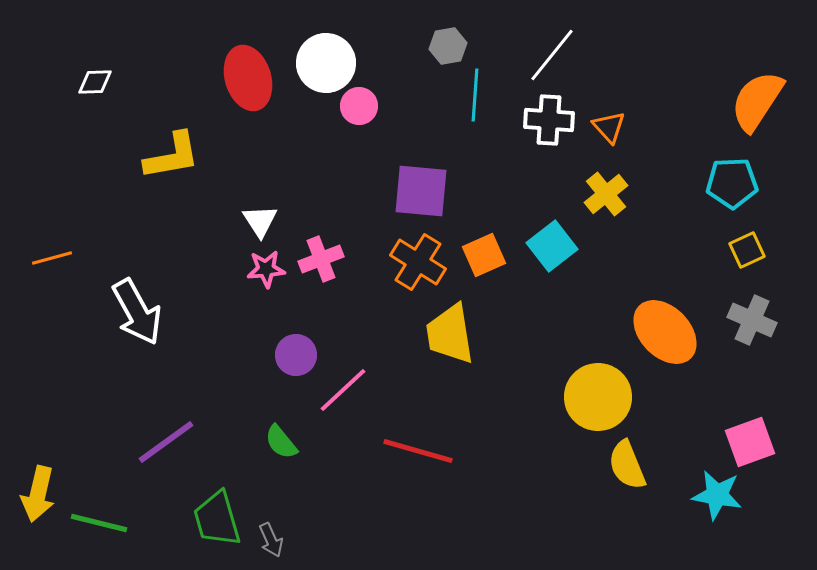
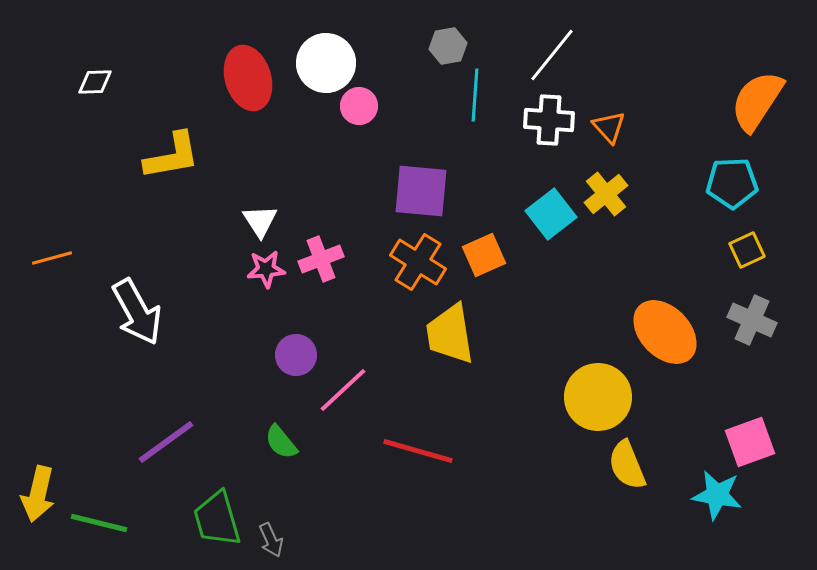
cyan square: moved 1 px left, 32 px up
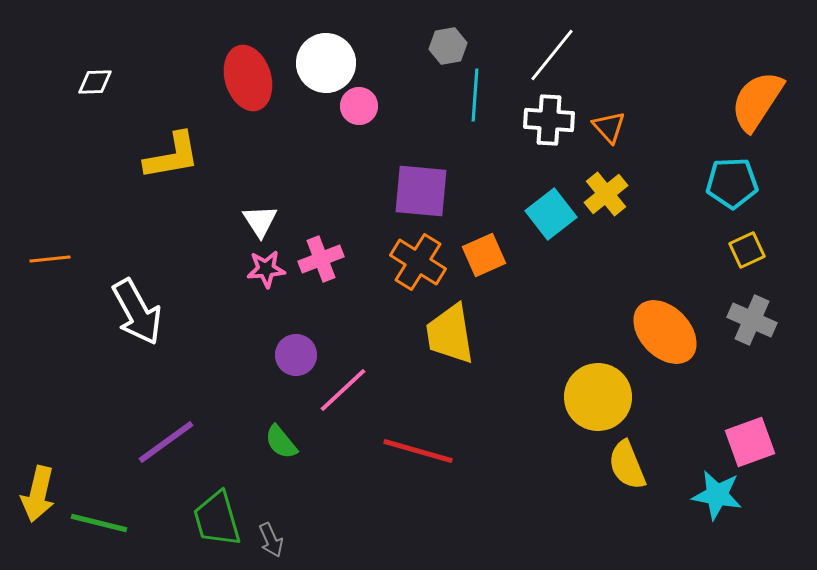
orange line: moved 2 px left, 1 px down; rotated 9 degrees clockwise
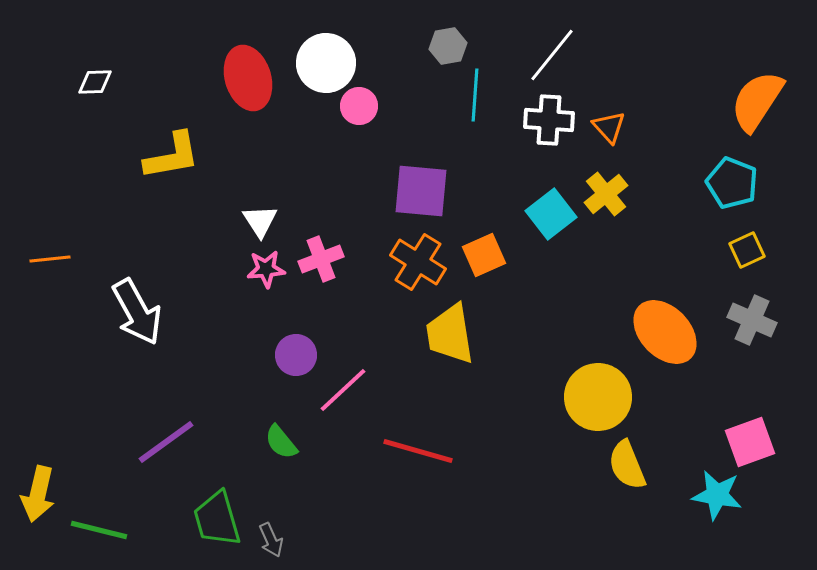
cyan pentagon: rotated 24 degrees clockwise
green line: moved 7 px down
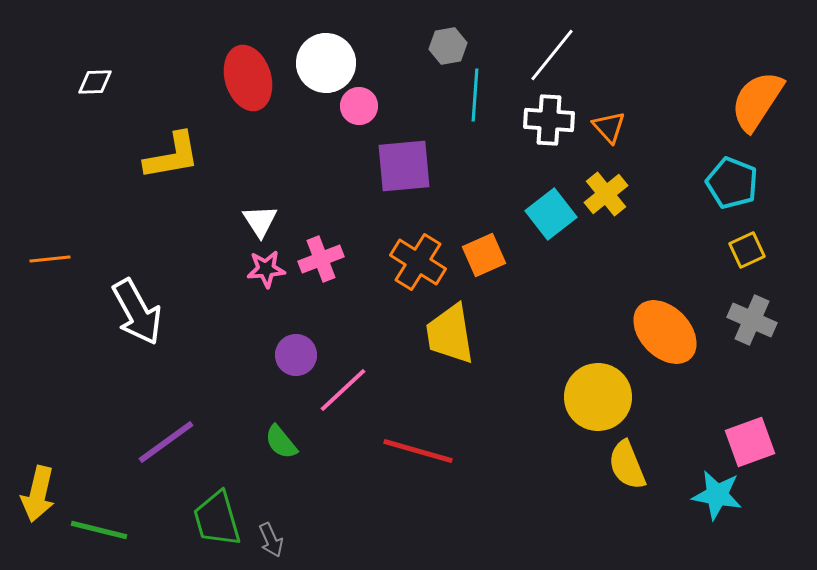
purple square: moved 17 px left, 25 px up; rotated 10 degrees counterclockwise
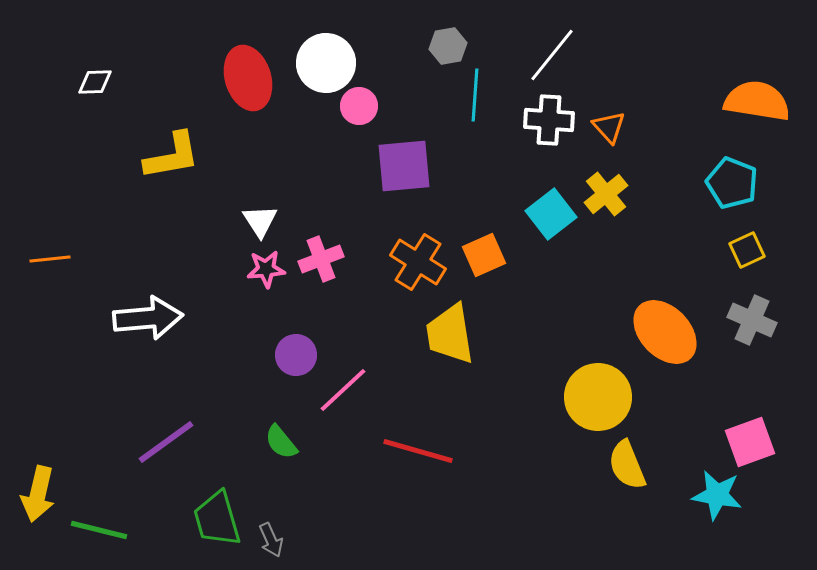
orange semicircle: rotated 66 degrees clockwise
white arrow: moved 11 px right, 6 px down; rotated 66 degrees counterclockwise
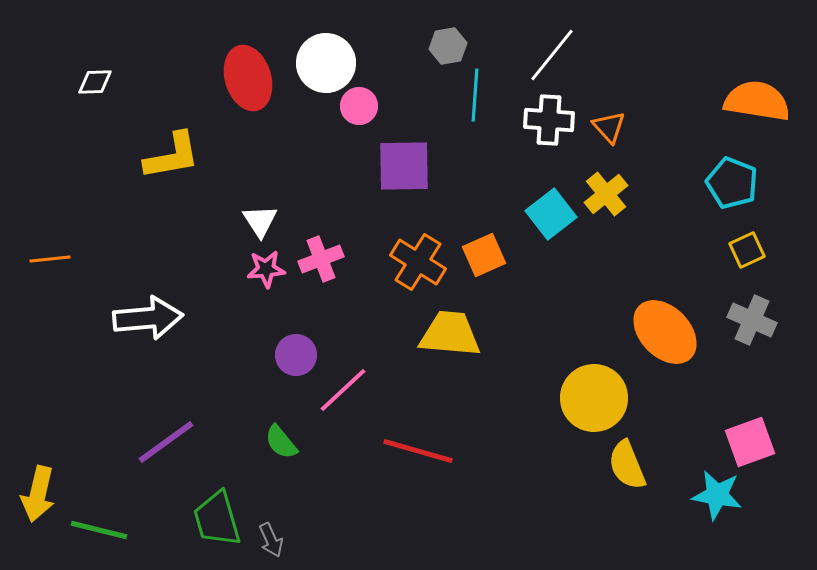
purple square: rotated 4 degrees clockwise
yellow trapezoid: rotated 104 degrees clockwise
yellow circle: moved 4 px left, 1 px down
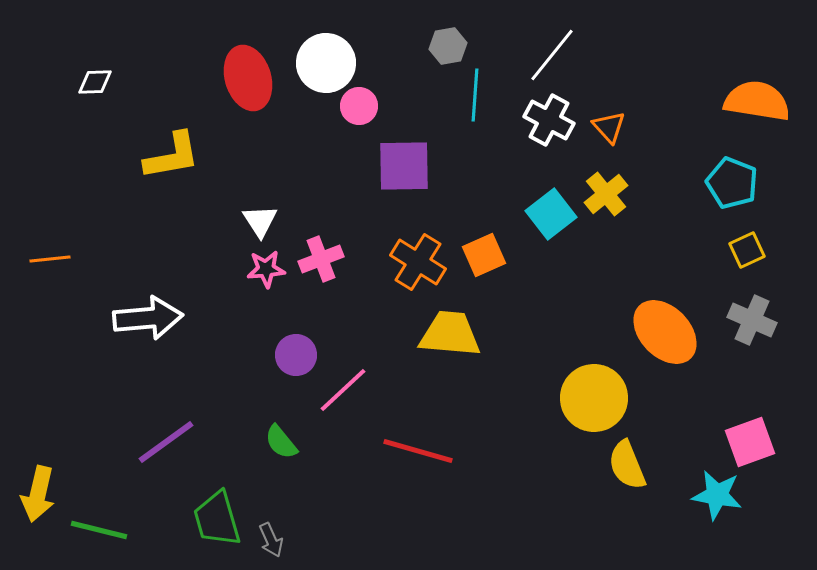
white cross: rotated 24 degrees clockwise
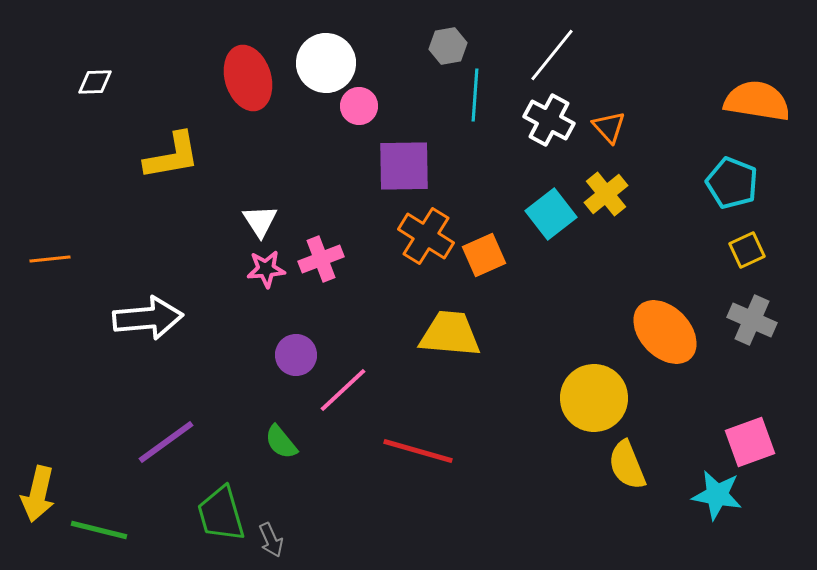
orange cross: moved 8 px right, 26 px up
green trapezoid: moved 4 px right, 5 px up
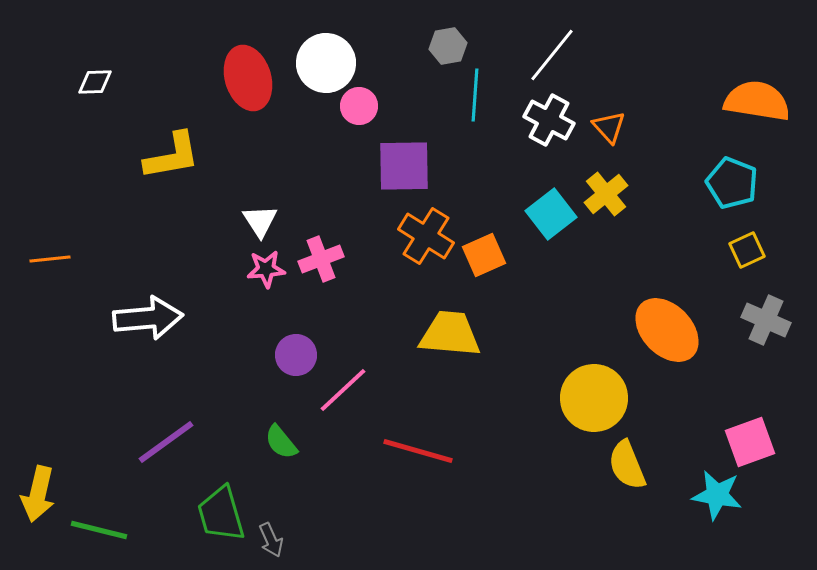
gray cross: moved 14 px right
orange ellipse: moved 2 px right, 2 px up
